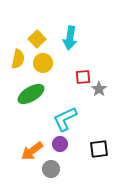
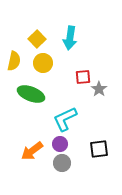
yellow semicircle: moved 4 px left, 2 px down
green ellipse: rotated 52 degrees clockwise
gray circle: moved 11 px right, 6 px up
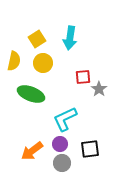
yellow square: rotated 12 degrees clockwise
black square: moved 9 px left
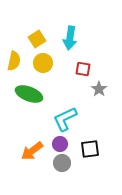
red square: moved 8 px up; rotated 14 degrees clockwise
green ellipse: moved 2 px left
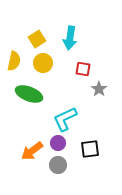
purple circle: moved 2 px left, 1 px up
gray circle: moved 4 px left, 2 px down
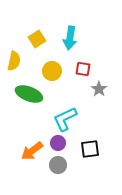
yellow circle: moved 9 px right, 8 px down
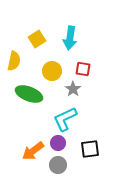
gray star: moved 26 px left
orange arrow: moved 1 px right
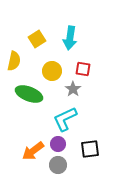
purple circle: moved 1 px down
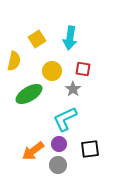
green ellipse: rotated 52 degrees counterclockwise
purple circle: moved 1 px right
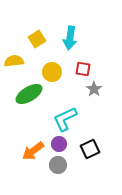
yellow semicircle: rotated 108 degrees counterclockwise
yellow circle: moved 1 px down
gray star: moved 21 px right
black square: rotated 18 degrees counterclockwise
